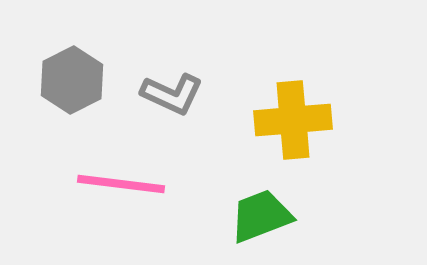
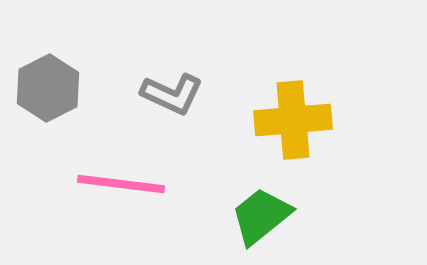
gray hexagon: moved 24 px left, 8 px down
green trapezoid: rotated 18 degrees counterclockwise
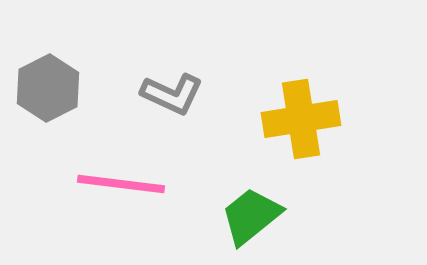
yellow cross: moved 8 px right, 1 px up; rotated 4 degrees counterclockwise
green trapezoid: moved 10 px left
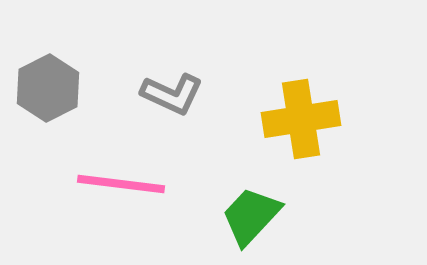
green trapezoid: rotated 8 degrees counterclockwise
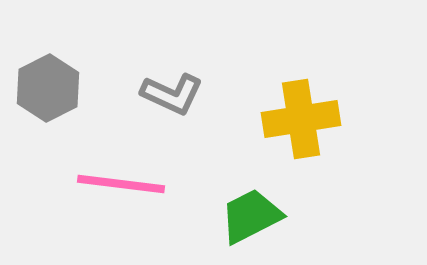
green trapezoid: rotated 20 degrees clockwise
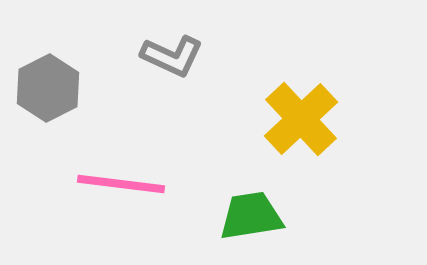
gray L-shape: moved 38 px up
yellow cross: rotated 34 degrees counterclockwise
green trapezoid: rotated 18 degrees clockwise
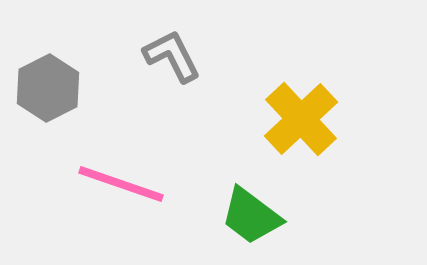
gray L-shape: rotated 142 degrees counterclockwise
pink line: rotated 12 degrees clockwise
green trapezoid: rotated 134 degrees counterclockwise
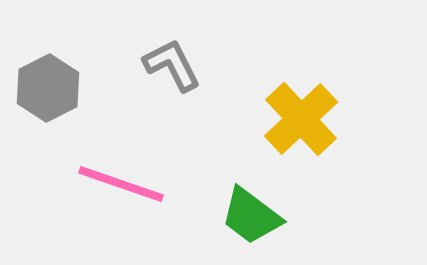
gray L-shape: moved 9 px down
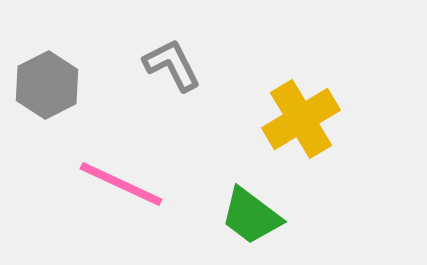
gray hexagon: moved 1 px left, 3 px up
yellow cross: rotated 12 degrees clockwise
pink line: rotated 6 degrees clockwise
